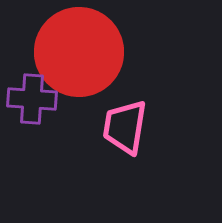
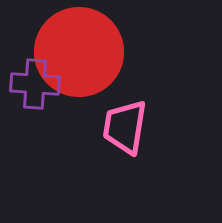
purple cross: moved 3 px right, 15 px up
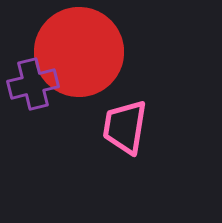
purple cross: moved 2 px left; rotated 18 degrees counterclockwise
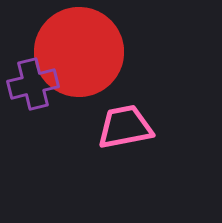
pink trapezoid: rotated 70 degrees clockwise
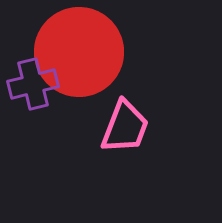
pink trapezoid: rotated 122 degrees clockwise
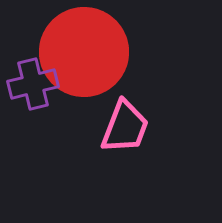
red circle: moved 5 px right
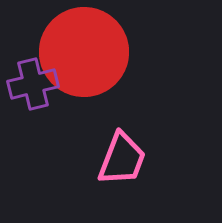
pink trapezoid: moved 3 px left, 32 px down
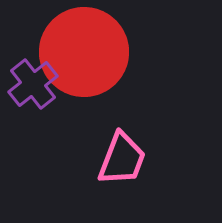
purple cross: rotated 24 degrees counterclockwise
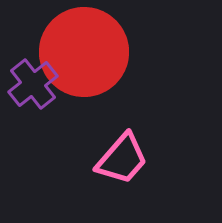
pink trapezoid: rotated 20 degrees clockwise
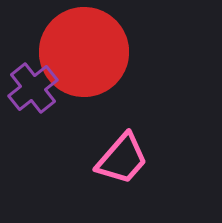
purple cross: moved 4 px down
